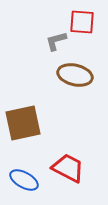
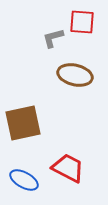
gray L-shape: moved 3 px left, 3 px up
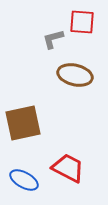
gray L-shape: moved 1 px down
